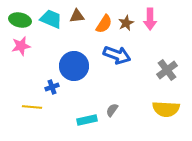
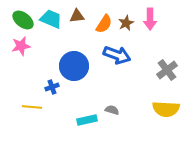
green ellipse: moved 3 px right; rotated 25 degrees clockwise
gray semicircle: rotated 72 degrees clockwise
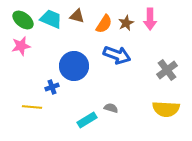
brown triangle: rotated 21 degrees clockwise
gray semicircle: moved 1 px left, 2 px up
cyan rectangle: rotated 18 degrees counterclockwise
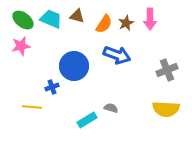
gray cross: rotated 15 degrees clockwise
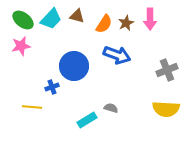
cyan trapezoid: rotated 110 degrees clockwise
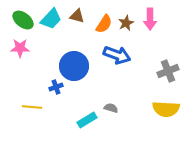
pink star: moved 1 px left, 2 px down; rotated 12 degrees clockwise
gray cross: moved 1 px right, 1 px down
blue cross: moved 4 px right
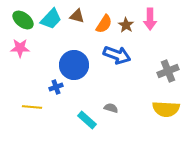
brown star: moved 2 px down; rotated 14 degrees counterclockwise
blue circle: moved 1 px up
cyan rectangle: rotated 72 degrees clockwise
